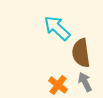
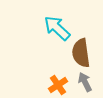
orange cross: rotated 18 degrees clockwise
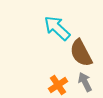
brown semicircle: rotated 20 degrees counterclockwise
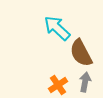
gray arrow: rotated 36 degrees clockwise
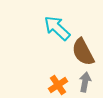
brown semicircle: moved 2 px right, 1 px up
